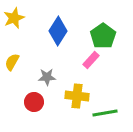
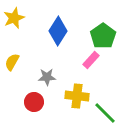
green line: rotated 55 degrees clockwise
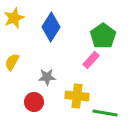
blue diamond: moved 7 px left, 4 px up
green line: rotated 35 degrees counterclockwise
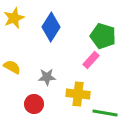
green pentagon: rotated 20 degrees counterclockwise
yellow semicircle: moved 5 px down; rotated 90 degrees clockwise
yellow cross: moved 1 px right, 2 px up
red circle: moved 2 px down
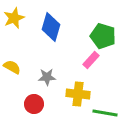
blue diamond: rotated 16 degrees counterclockwise
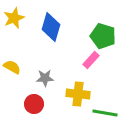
gray star: moved 2 px left, 1 px down
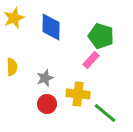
blue diamond: rotated 16 degrees counterclockwise
green pentagon: moved 2 px left
yellow semicircle: rotated 60 degrees clockwise
gray star: rotated 18 degrees counterclockwise
red circle: moved 13 px right
green line: rotated 30 degrees clockwise
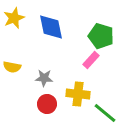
blue diamond: rotated 12 degrees counterclockwise
yellow semicircle: rotated 102 degrees clockwise
gray star: moved 1 px left; rotated 24 degrees clockwise
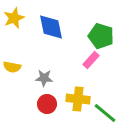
yellow cross: moved 5 px down
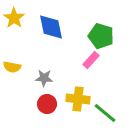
yellow star: rotated 15 degrees counterclockwise
